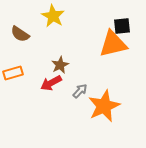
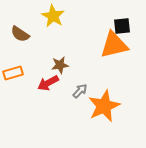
orange triangle: moved 1 px right, 1 px down
brown star: rotated 18 degrees clockwise
red arrow: moved 3 px left
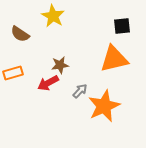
orange triangle: moved 14 px down
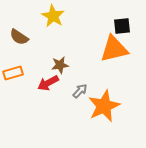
brown semicircle: moved 1 px left, 3 px down
orange triangle: moved 10 px up
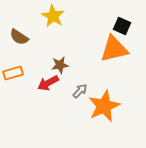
black square: rotated 30 degrees clockwise
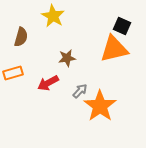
brown semicircle: moved 2 px right; rotated 108 degrees counterclockwise
brown star: moved 7 px right, 7 px up
orange star: moved 4 px left; rotated 12 degrees counterclockwise
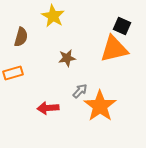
red arrow: moved 25 px down; rotated 25 degrees clockwise
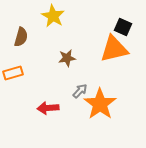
black square: moved 1 px right, 1 px down
orange star: moved 2 px up
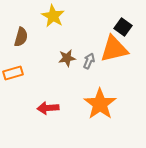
black square: rotated 12 degrees clockwise
gray arrow: moved 9 px right, 30 px up; rotated 21 degrees counterclockwise
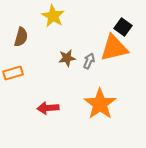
orange triangle: moved 1 px up
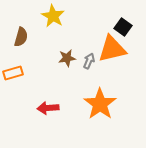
orange triangle: moved 2 px left, 1 px down
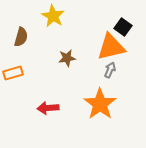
orange triangle: moved 1 px left, 2 px up
gray arrow: moved 21 px right, 9 px down
